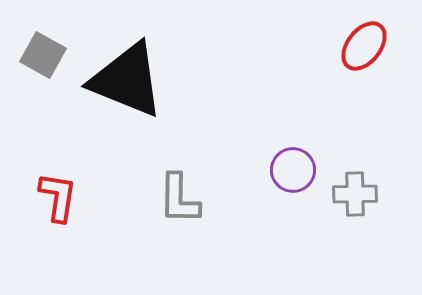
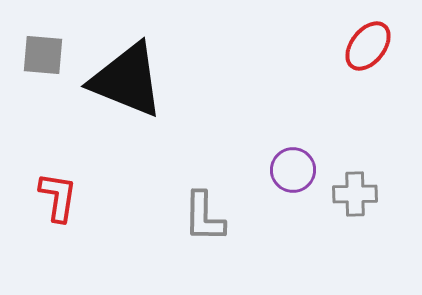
red ellipse: moved 4 px right
gray square: rotated 24 degrees counterclockwise
gray L-shape: moved 25 px right, 18 px down
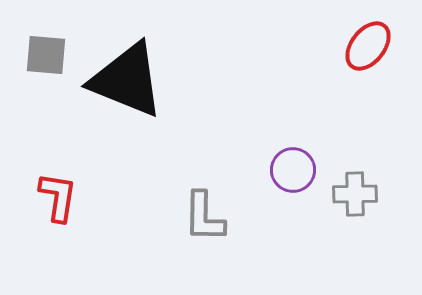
gray square: moved 3 px right
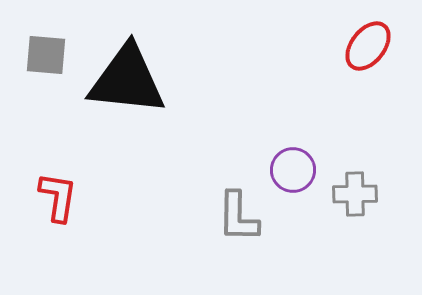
black triangle: rotated 16 degrees counterclockwise
gray L-shape: moved 34 px right
